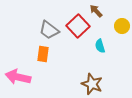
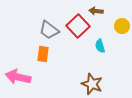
brown arrow: rotated 40 degrees counterclockwise
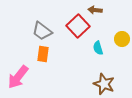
brown arrow: moved 1 px left, 1 px up
yellow circle: moved 13 px down
gray trapezoid: moved 7 px left, 1 px down
cyan semicircle: moved 2 px left, 2 px down
pink arrow: rotated 65 degrees counterclockwise
brown star: moved 12 px right
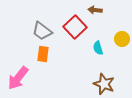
red square: moved 3 px left, 1 px down
pink arrow: moved 1 px down
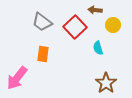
gray trapezoid: moved 9 px up
yellow circle: moved 9 px left, 14 px up
pink arrow: moved 1 px left
brown star: moved 2 px right, 1 px up; rotated 15 degrees clockwise
